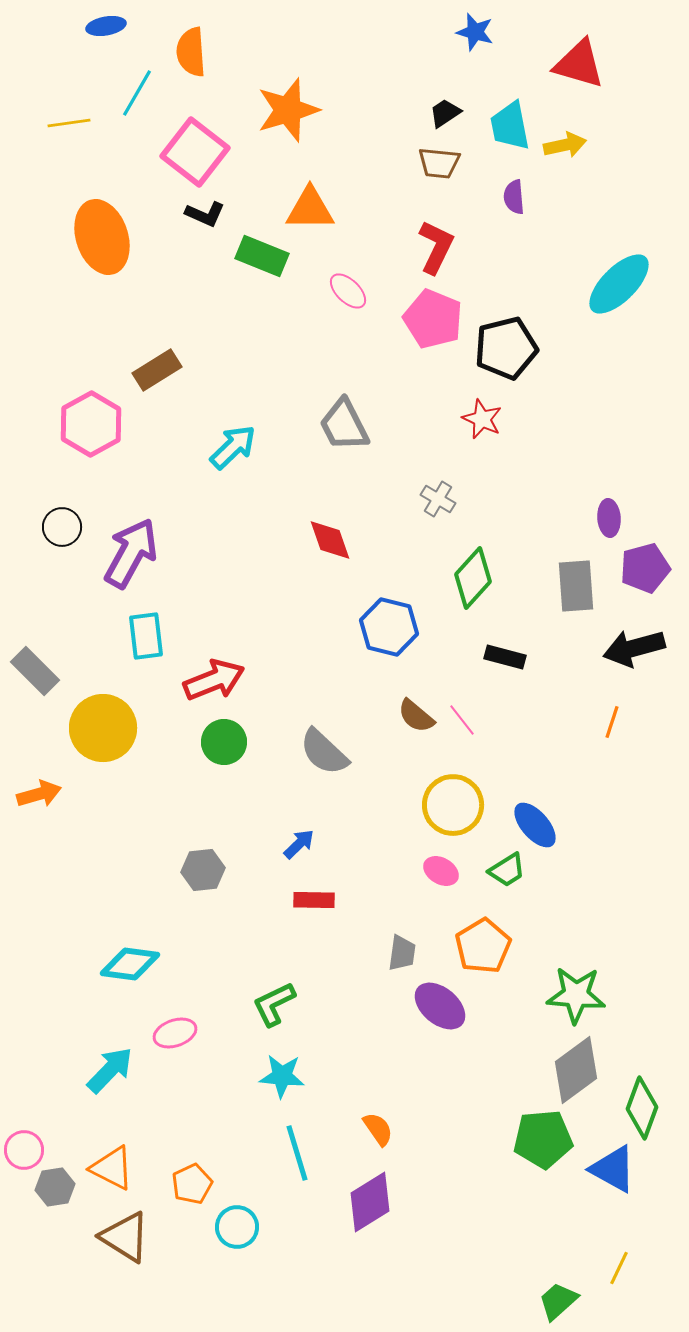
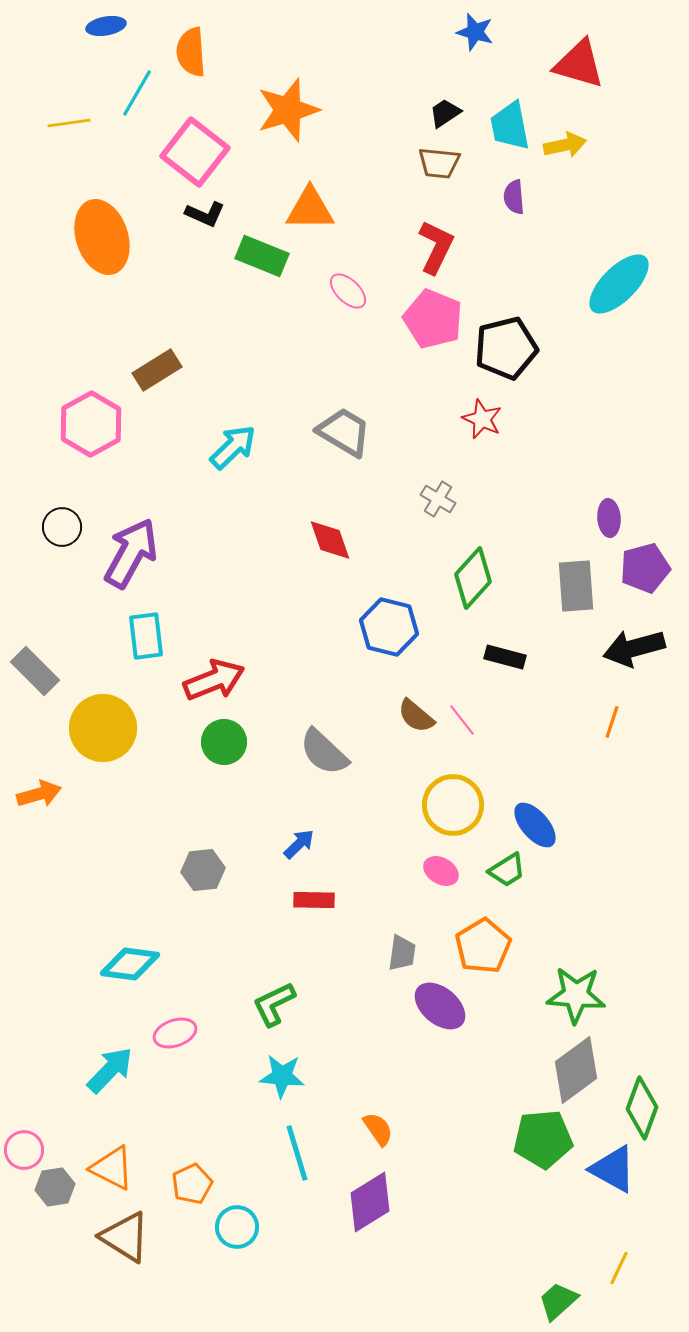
gray trapezoid at (344, 425): moved 7 px down; rotated 148 degrees clockwise
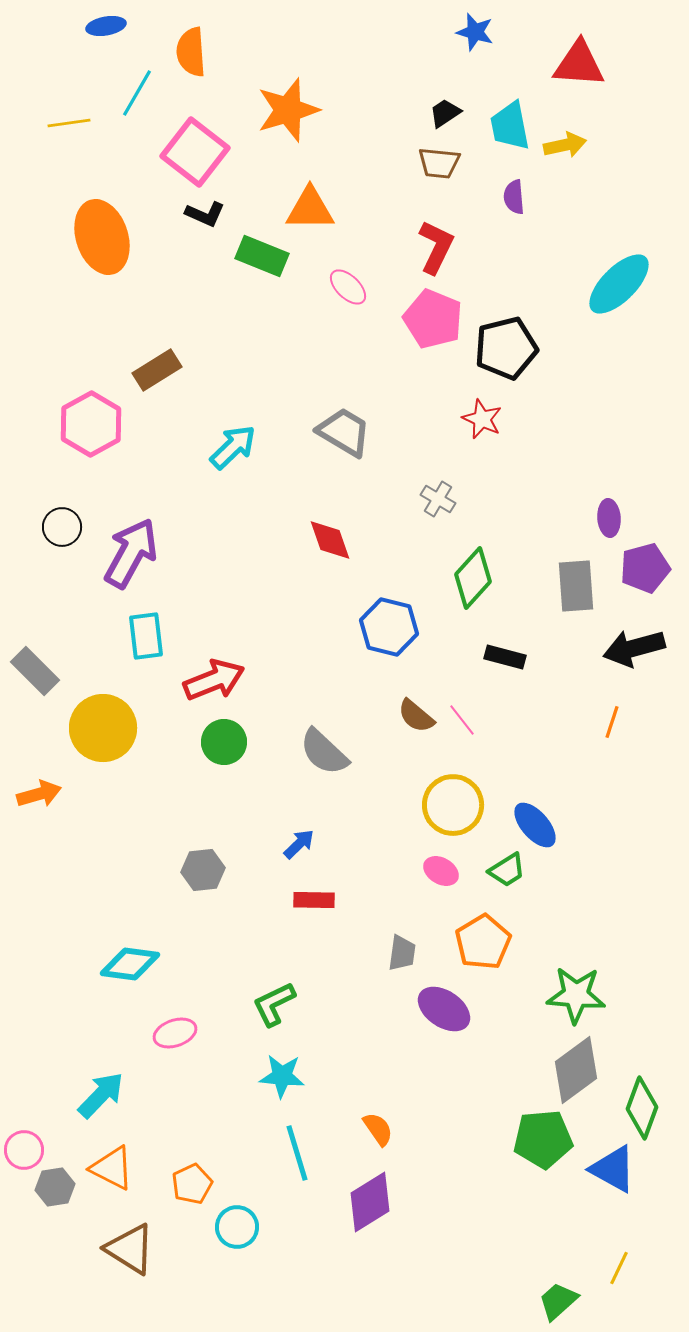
red triangle at (579, 64): rotated 12 degrees counterclockwise
pink ellipse at (348, 291): moved 4 px up
orange pentagon at (483, 946): moved 4 px up
purple ellipse at (440, 1006): moved 4 px right, 3 px down; rotated 6 degrees counterclockwise
cyan arrow at (110, 1070): moved 9 px left, 25 px down
brown triangle at (125, 1237): moved 5 px right, 12 px down
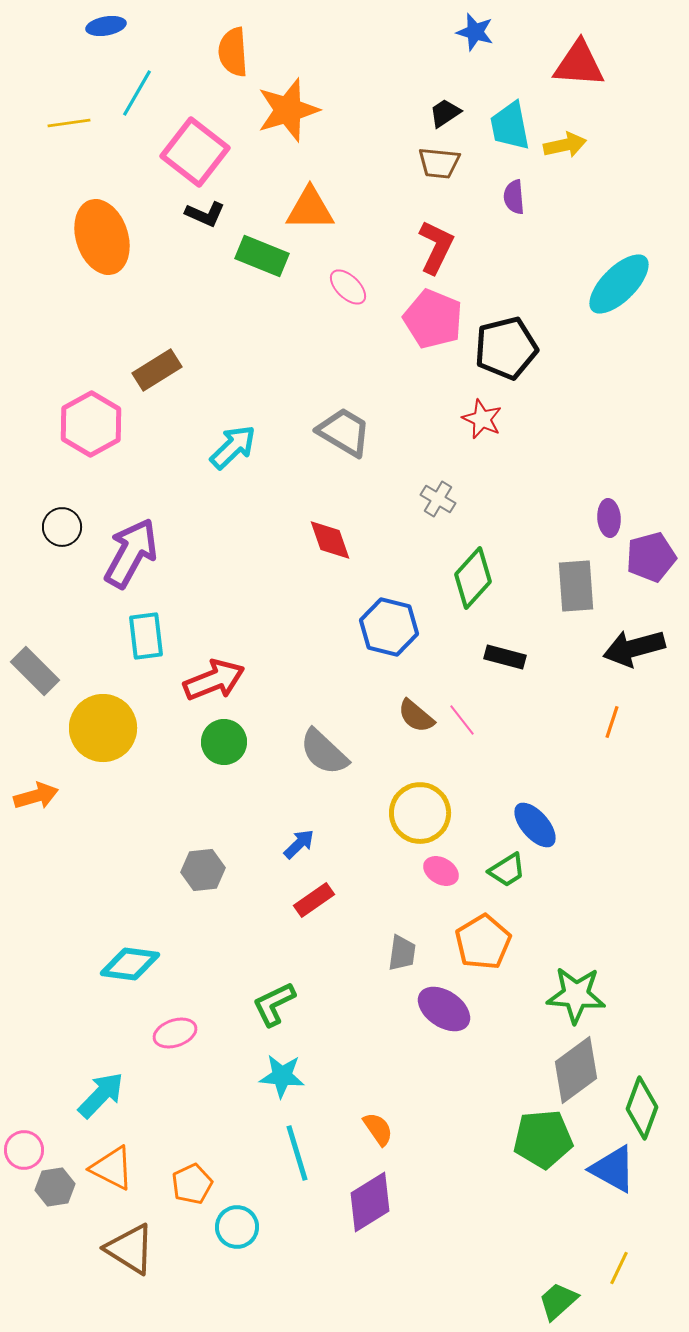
orange semicircle at (191, 52): moved 42 px right
purple pentagon at (645, 568): moved 6 px right, 11 px up
orange arrow at (39, 794): moved 3 px left, 2 px down
yellow circle at (453, 805): moved 33 px left, 8 px down
red rectangle at (314, 900): rotated 36 degrees counterclockwise
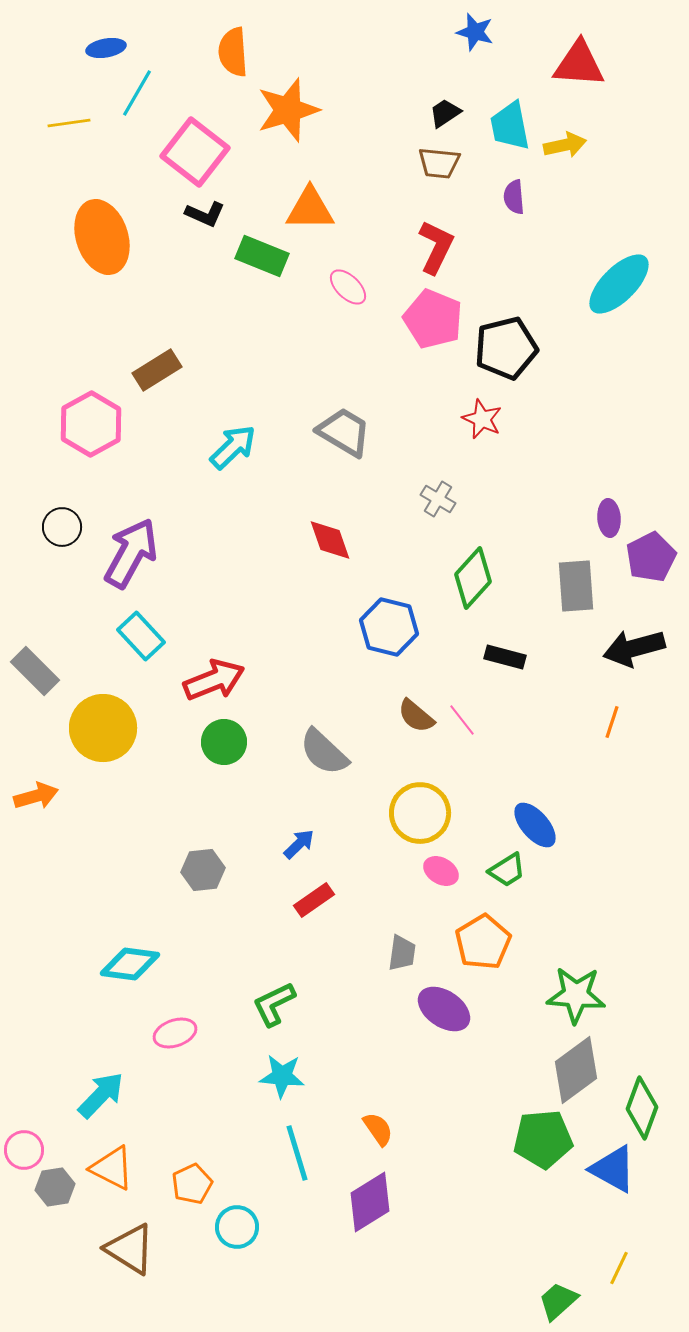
blue ellipse at (106, 26): moved 22 px down
purple pentagon at (651, 557): rotated 12 degrees counterclockwise
cyan rectangle at (146, 636): moved 5 px left; rotated 36 degrees counterclockwise
